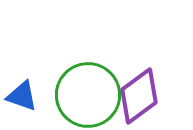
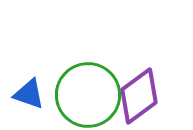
blue triangle: moved 7 px right, 2 px up
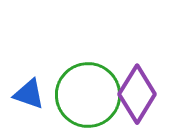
purple diamond: moved 2 px left, 2 px up; rotated 22 degrees counterclockwise
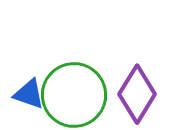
green circle: moved 14 px left
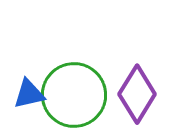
blue triangle: rotated 32 degrees counterclockwise
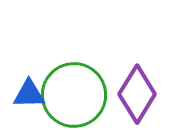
blue triangle: rotated 12 degrees clockwise
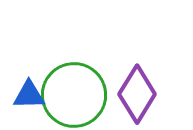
blue triangle: moved 1 px down
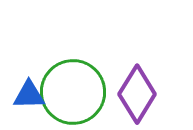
green circle: moved 1 px left, 3 px up
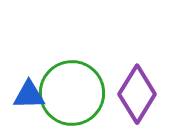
green circle: moved 1 px left, 1 px down
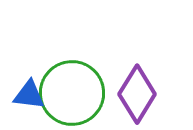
blue triangle: rotated 8 degrees clockwise
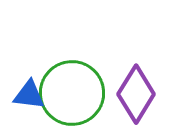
purple diamond: moved 1 px left
